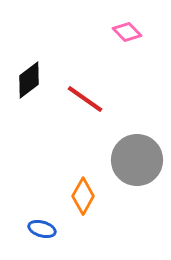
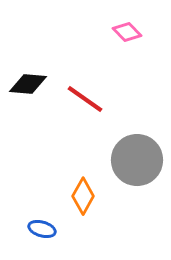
black diamond: moved 1 px left, 4 px down; rotated 42 degrees clockwise
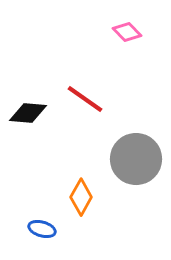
black diamond: moved 29 px down
gray circle: moved 1 px left, 1 px up
orange diamond: moved 2 px left, 1 px down
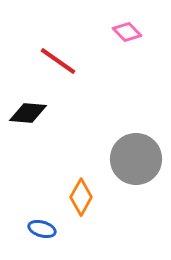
red line: moved 27 px left, 38 px up
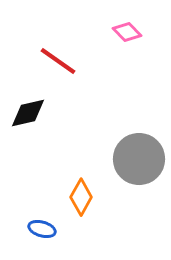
black diamond: rotated 18 degrees counterclockwise
gray circle: moved 3 px right
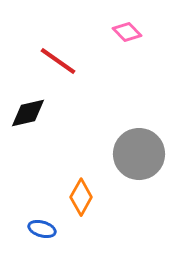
gray circle: moved 5 px up
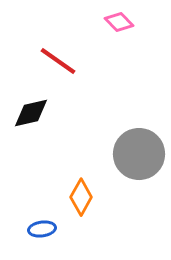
pink diamond: moved 8 px left, 10 px up
black diamond: moved 3 px right
blue ellipse: rotated 24 degrees counterclockwise
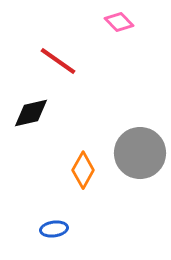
gray circle: moved 1 px right, 1 px up
orange diamond: moved 2 px right, 27 px up
blue ellipse: moved 12 px right
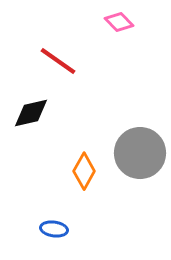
orange diamond: moved 1 px right, 1 px down
blue ellipse: rotated 16 degrees clockwise
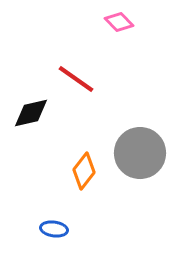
red line: moved 18 px right, 18 px down
orange diamond: rotated 9 degrees clockwise
